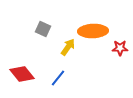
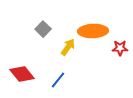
gray square: rotated 21 degrees clockwise
blue line: moved 2 px down
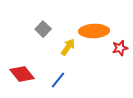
orange ellipse: moved 1 px right
red star: rotated 14 degrees counterclockwise
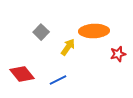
gray square: moved 2 px left, 3 px down
red star: moved 2 px left, 6 px down
blue line: rotated 24 degrees clockwise
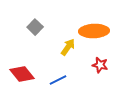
gray square: moved 6 px left, 5 px up
red star: moved 18 px left, 11 px down; rotated 28 degrees clockwise
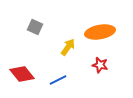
gray square: rotated 21 degrees counterclockwise
orange ellipse: moved 6 px right, 1 px down; rotated 8 degrees counterclockwise
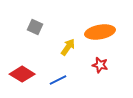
red diamond: rotated 20 degrees counterclockwise
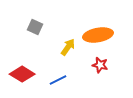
orange ellipse: moved 2 px left, 3 px down
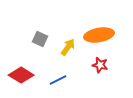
gray square: moved 5 px right, 12 px down
orange ellipse: moved 1 px right
red diamond: moved 1 px left, 1 px down
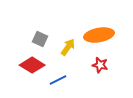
red diamond: moved 11 px right, 10 px up
